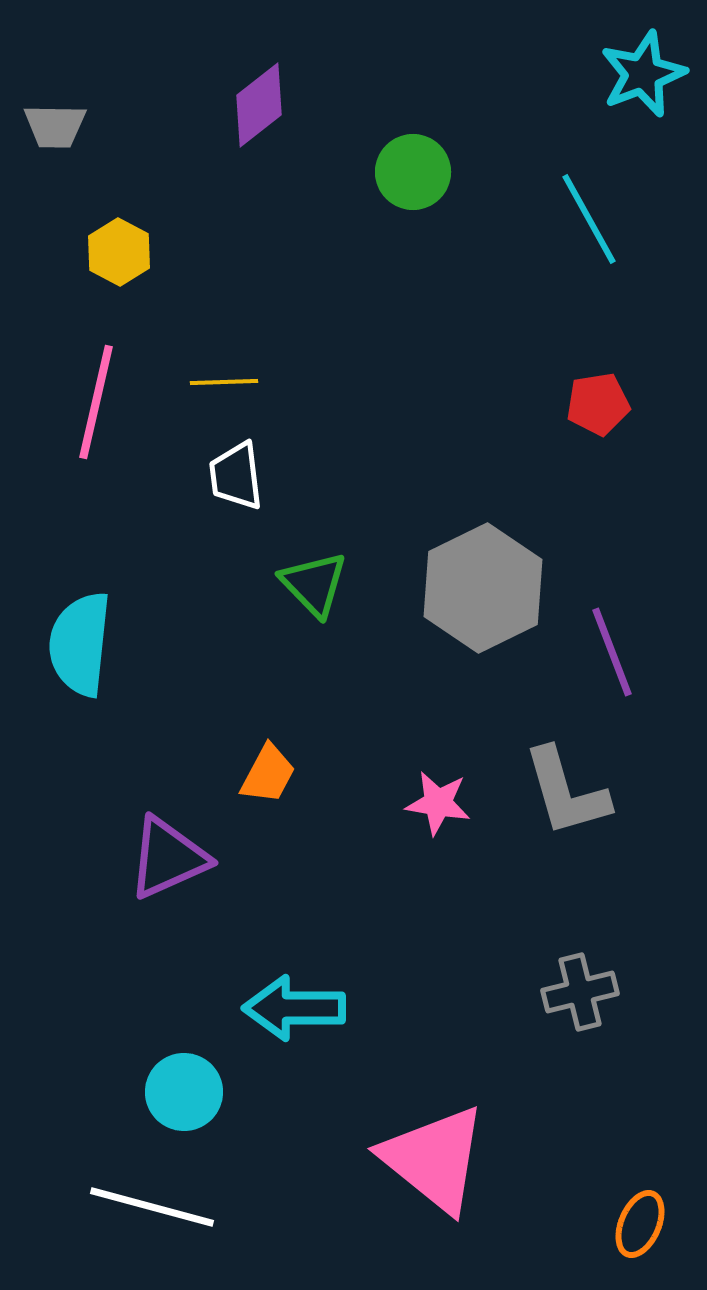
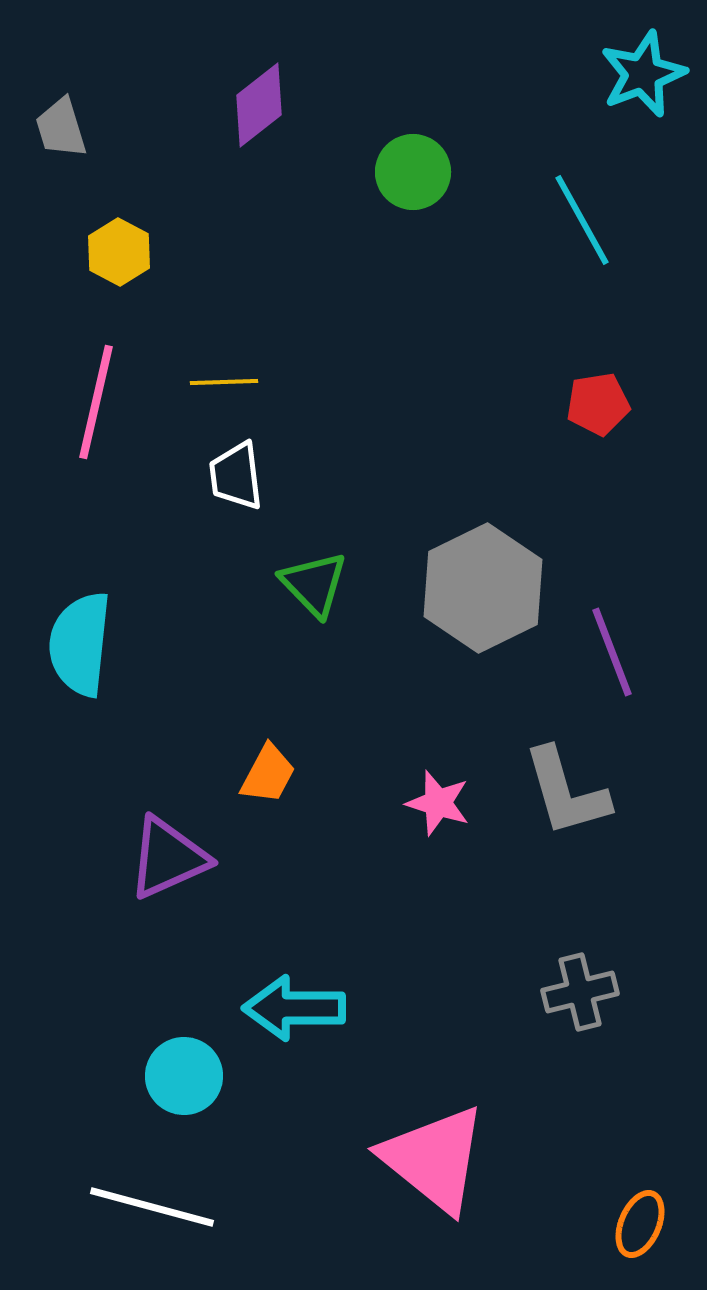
gray trapezoid: moved 6 px right, 2 px down; rotated 72 degrees clockwise
cyan line: moved 7 px left, 1 px down
pink star: rotated 8 degrees clockwise
cyan circle: moved 16 px up
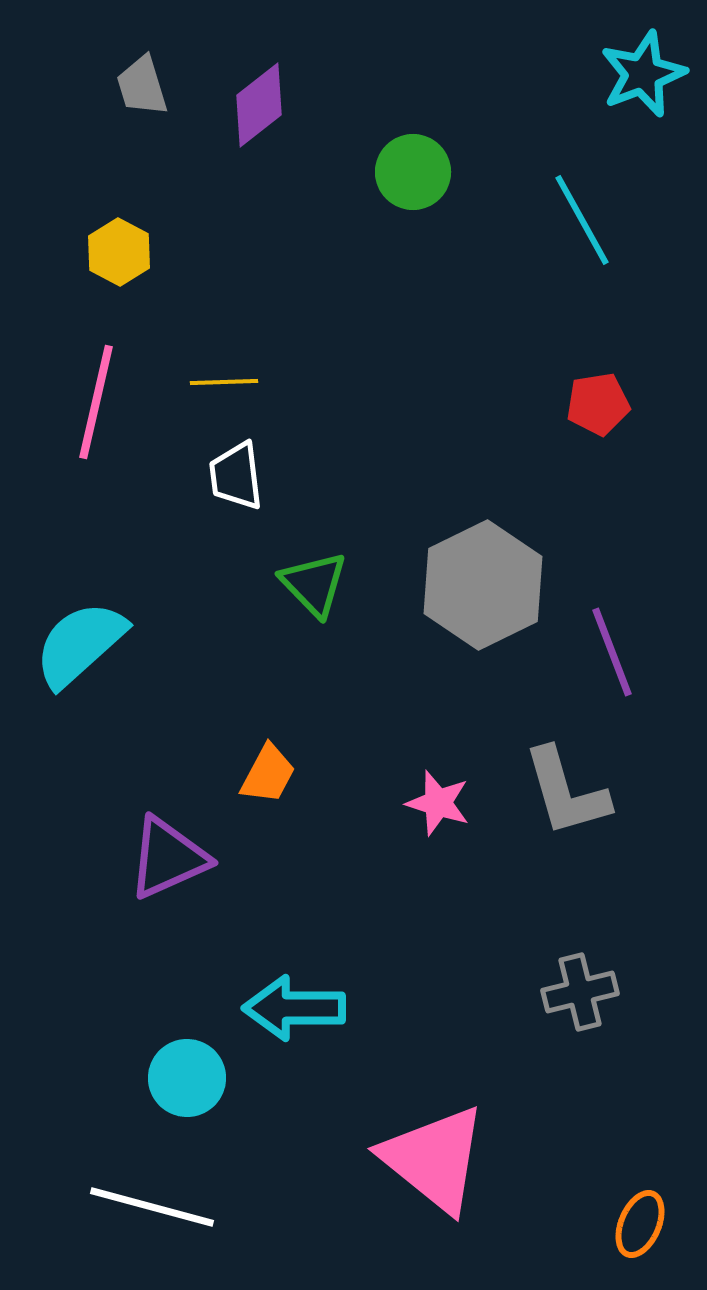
gray trapezoid: moved 81 px right, 42 px up
gray hexagon: moved 3 px up
cyan semicircle: rotated 42 degrees clockwise
cyan circle: moved 3 px right, 2 px down
